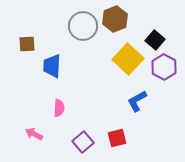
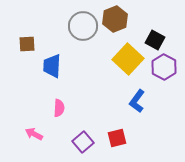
black square: rotated 12 degrees counterclockwise
blue L-shape: rotated 25 degrees counterclockwise
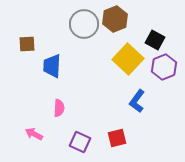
gray circle: moved 1 px right, 2 px up
purple hexagon: rotated 10 degrees clockwise
purple square: moved 3 px left; rotated 25 degrees counterclockwise
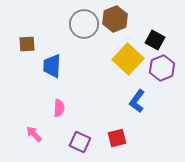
purple hexagon: moved 2 px left, 1 px down
pink arrow: rotated 18 degrees clockwise
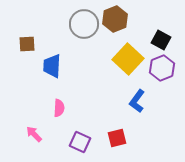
black square: moved 6 px right
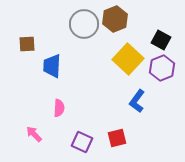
purple square: moved 2 px right
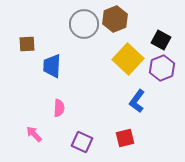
red square: moved 8 px right
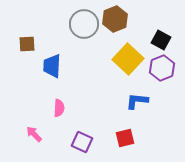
blue L-shape: rotated 60 degrees clockwise
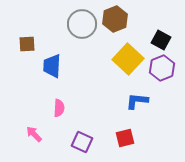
gray circle: moved 2 px left
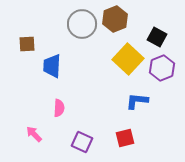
black square: moved 4 px left, 3 px up
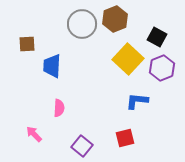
purple square: moved 4 px down; rotated 15 degrees clockwise
